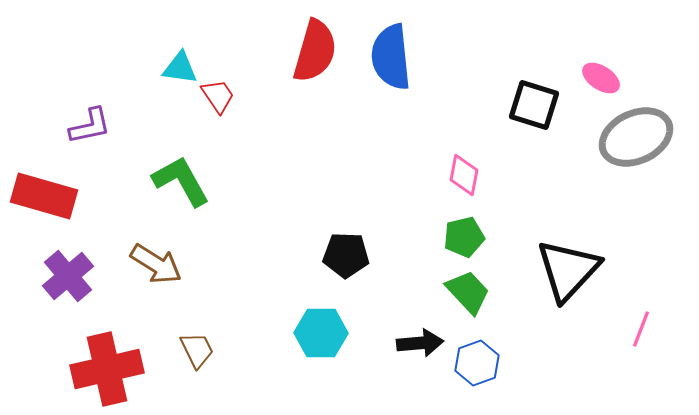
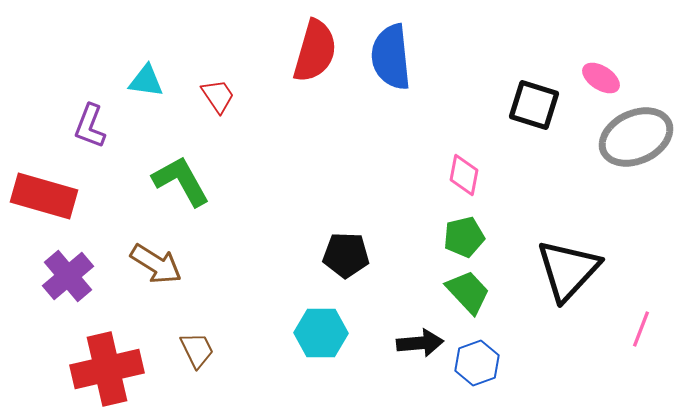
cyan triangle: moved 34 px left, 13 px down
purple L-shape: rotated 123 degrees clockwise
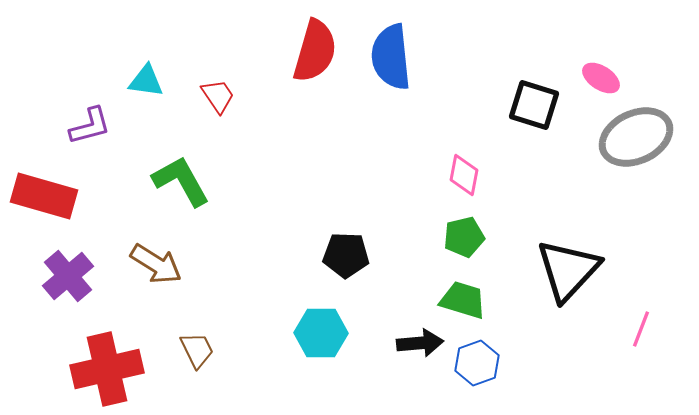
purple L-shape: rotated 126 degrees counterclockwise
green trapezoid: moved 5 px left, 8 px down; rotated 30 degrees counterclockwise
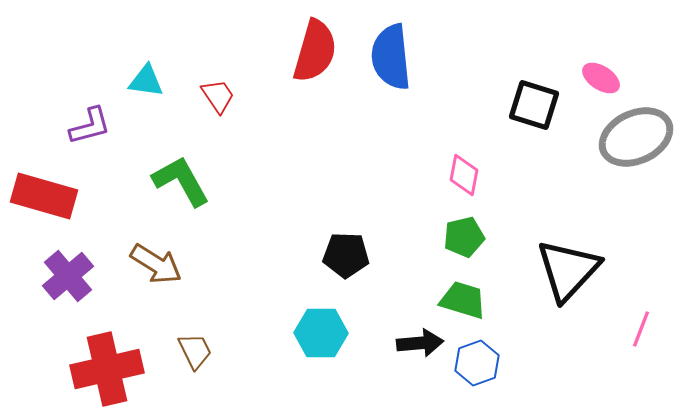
brown trapezoid: moved 2 px left, 1 px down
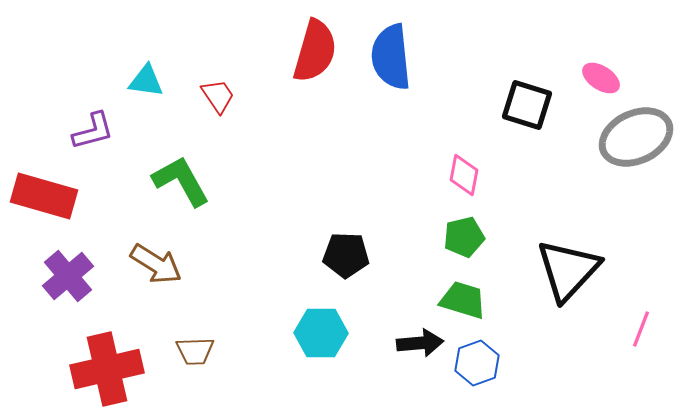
black square: moved 7 px left
purple L-shape: moved 3 px right, 5 px down
brown trapezoid: rotated 114 degrees clockwise
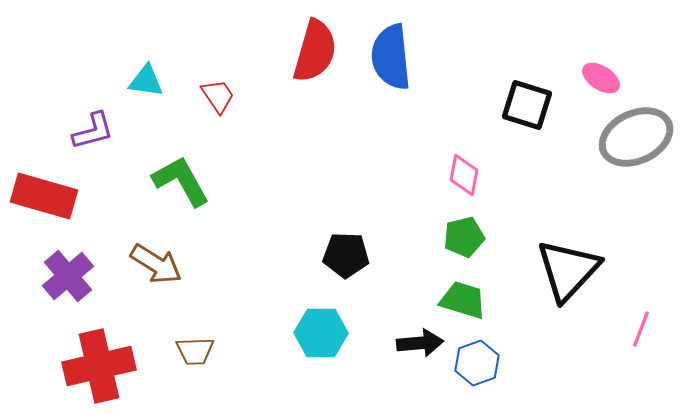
red cross: moved 8 px left, 3 px up
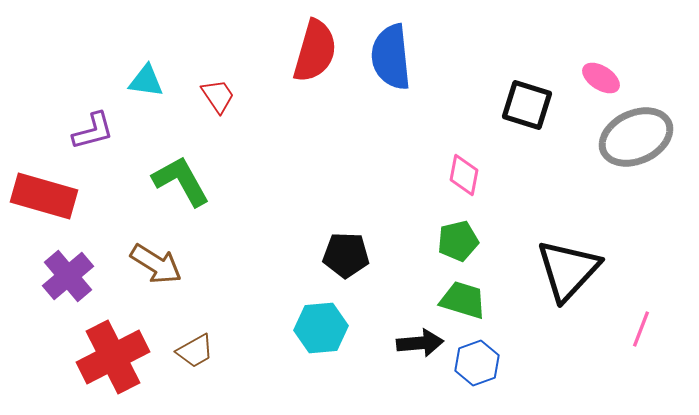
green pentagon: moved 6 px left, 4 px down
cyan hexagon: moved 5 px up; rotated 6 degrees counterclockwise
brown trapezoid: rotated 27 degrees counterclockwise
red cross: moved 14 px right, 9 px up; rotated 14 degrees counterclockwise
